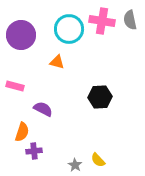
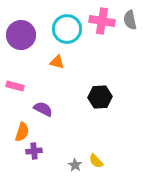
cyan circle: moved 2 px left
yellow semicircle: moved 2 px left, 1 px down
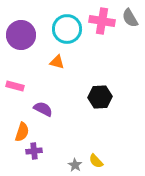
gray semicircle: moved 2 px up; rotated 18 degrees counterclockwise
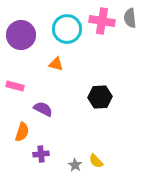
gray semicircle: rotated 24 degrees clockwise
orange triangle: moved 1 px left, 2 px down
purple cross: moved 7 px right, 3 px down
